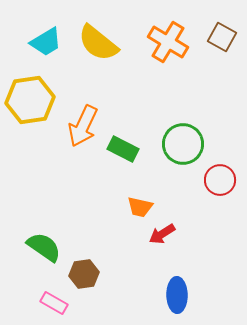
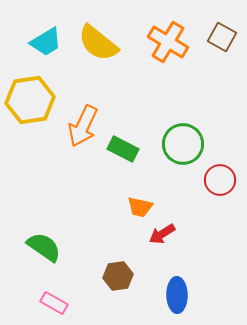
brown hexagon: moved 34 px right, 2 px down
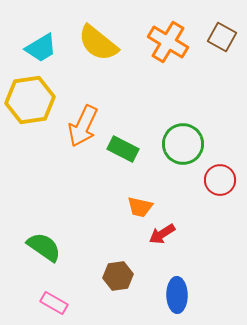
cyan trapezoid: moved 5 px left, 6 px down
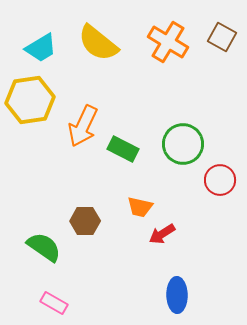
brown hexagon: moved 33 px left, 55 px up; rotated 8 degrees clockwise
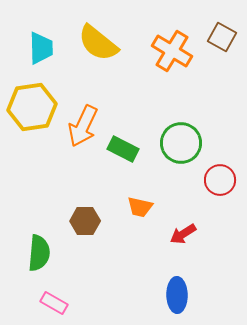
orange cross: moved 4 px right, 9 px down
cyan trapezoid: rotated 60 degrees counterclockwise
yellow hexagon: moved 2 px right, 7 px down
green circle: moved 2 px left, 1 px up
red arrow: moved 21 px right
green semicircle: moved 5 px left, 6 px down; rotated 60 degrees clockwise
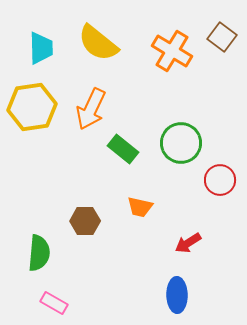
brown square: rotated 8 degrees clockwise
orange arrow: moved 8 px right, 17 px up
green rectangle: rotated 12 degrees clockwise
red arrow: moved 5 px right, 9 px down
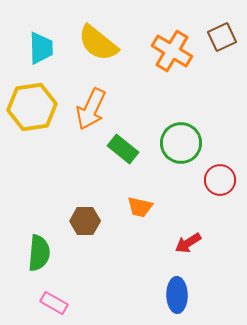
brown square: rotated 28 degrees clockwise
